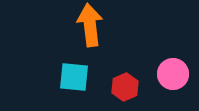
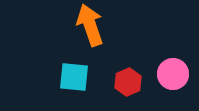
orange arrow: rotated 12 degrees counterclockwise
red hexagon: moved 3 px right, 5 px up
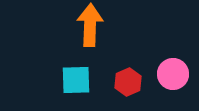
orange arrow: rotated 21 degrees clockwise
cyan square: moved 2 px right, 3 px down; rotated 8 degrees counterclockwise
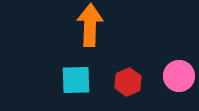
pink circle: moved 6 px right, 2 px down
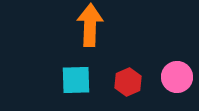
pink circle: moved 2 px left, 1 px down
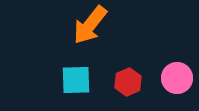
orange arrow: rotated 144 degrees counterclockwise
pink circle: moved 1 px down
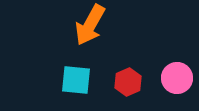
orange arrow: rotated 9 degrees counterclockwise
cyan square: rotated 8 degrees clockwise
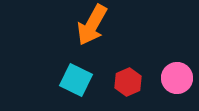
orange arrow: moved 2 px right
cyan square: rotated 20 degrees clockwise
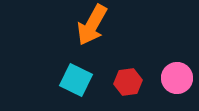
red hexagon: rotated 16 degrees clockwise
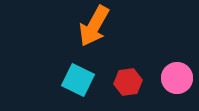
orange arrow: moved 2 px right, 1 px down
cyan square: moved 2 px right
